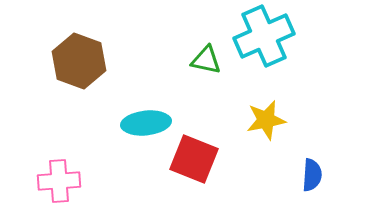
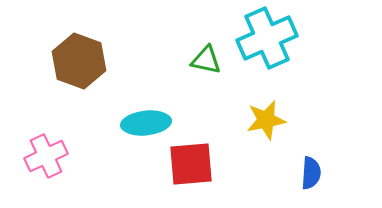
cyan cross: moved 3 px right, 2 px down
red square: moved 3 px left, 5 px down; rotated 27 degrees counterclockwise
blue semicircle: moved 1 px left, 2 px up
pink cross: moved 13 px left, 25 px up; rotated 21 degrees counterclockwise
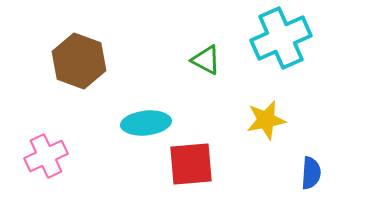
cyan cross: moved 14 px right
green triangle: rotated 16 degrees clockwise
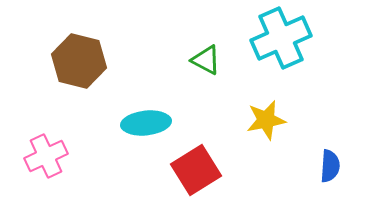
brown hexagon: rotated 6 degrees counterclockwise
red square: moved 5 px right, 6 px down; rotated 27 degrees counterclockwise
blue semicircle: moved 19 px right, 7 px up
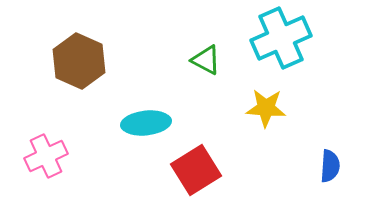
brown hexagon: rotated 10 degrees clockwise
yellow star: moved 12 px up; rotated 15 degrees clockwise
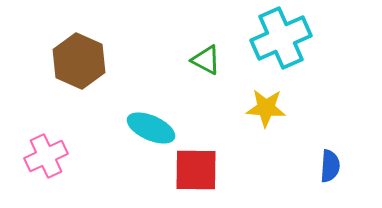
cyan ellipse: moved 5 px right, 5 px down; rotated 30 degrees clockwise
red square: rotated 33 degrees clockwise
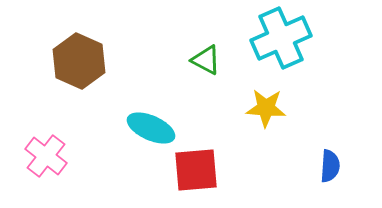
pink cross: rotated 27 degrees counterclockwise
red square: rotated 6 degrees counterclockwise
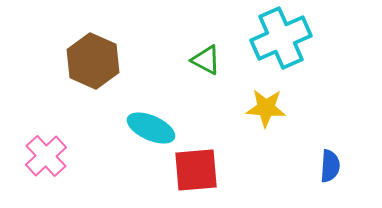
brown hexagon: moved 14 px right
pink cross: rotated 9 degrees clockwise
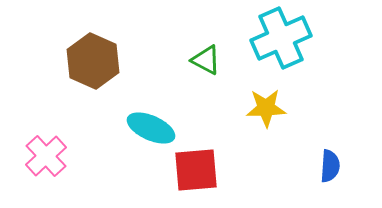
yellow star: rotated 6 degrees counterclockwise
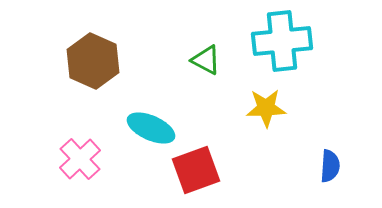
cyan cross: moved 1 px right, 3 px down; rotated 18 degrees clockwise
pink cross: moved 34 px right, 3 px down
red square: rotated 15 degrees counterclockwise
